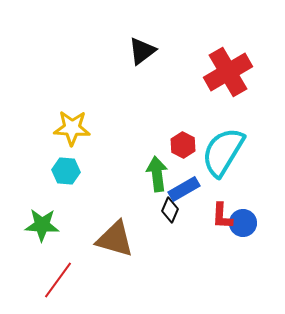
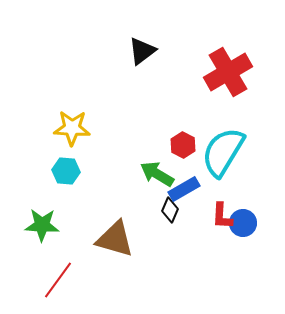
green arrow: rotated 52 degrees counterclockwise
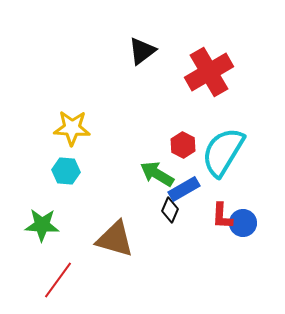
red cross: moved 19 px left
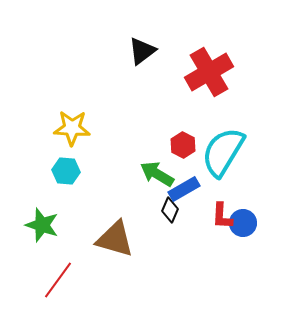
green star: rotated 16 degrees clockwise
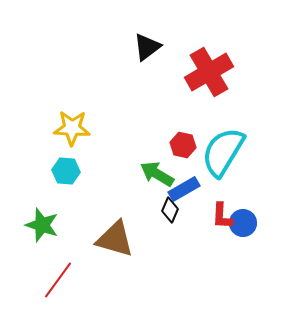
black triangle: moved 5 px right, 4 px up
red hexagon: rotated 15 degrees counterclockwise
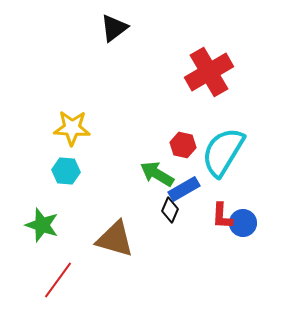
black triangle: moved 33 px left, 19 px up
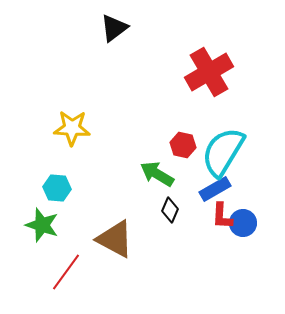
cyan hexagon: moved 9 px left, 17 px down
blue rectangle: moved 31 px right
brown triangle: rotated 12 degrees clockwise
red line: moved 8 px right, 8 px up
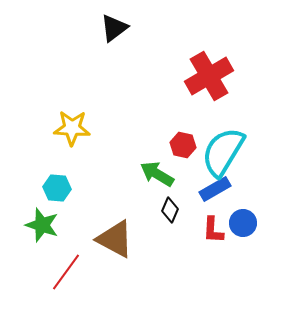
red cross: moved 4 px down
red L-shape: moved 9 px left, 14 px down
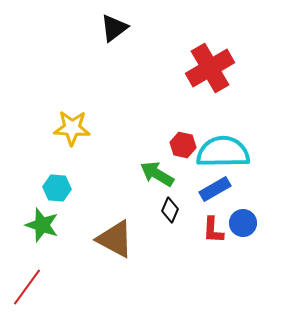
red cross: moved 1 px right, 8 px up
cyan semicircle: rotated 58 degrees clockwise
red line: moved 39 px left, 15 px down
